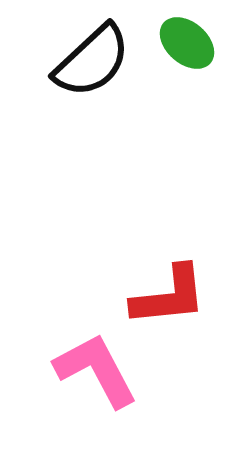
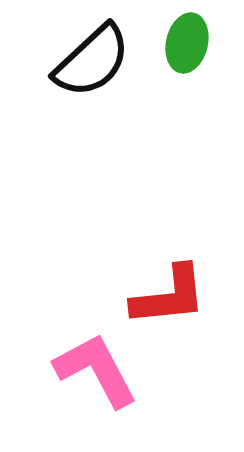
green ellipse: rotated 62 degrees clockwise
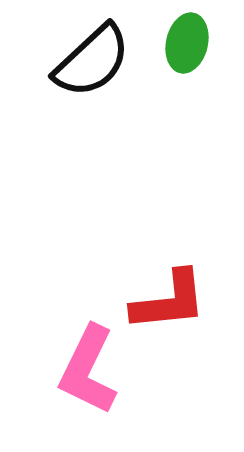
red L-shape: moved 5 px down
pink L-shape: moved 8 px left; rotated 126 degrees counterclockwise
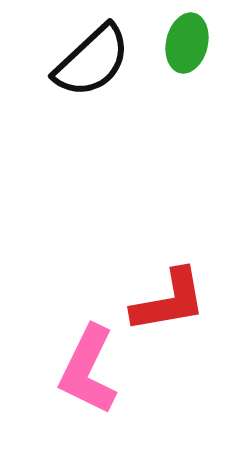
red L-shape: rotated 4 degrees counterclockwise
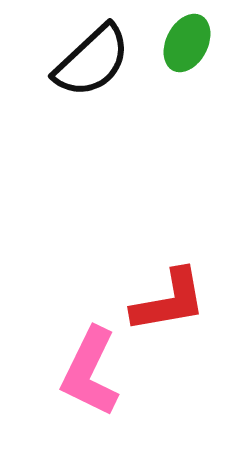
green ellipse: rotated 14 degrees clockwise
pink L-shape: moved 2 px right, 2 px down
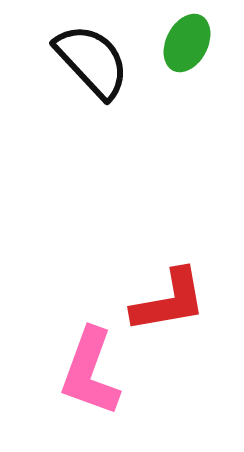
black semicircle: rotated 90 degrees counterclockwise
pink L-shape: rotated 6 degrees counterclockwise
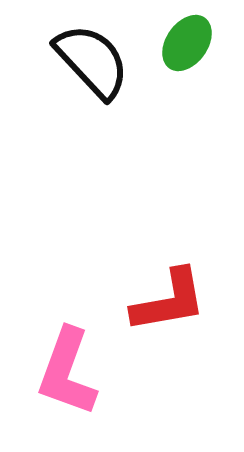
green ellipse: rotated 8 degrees clockwise
pink L-shape: moved 23 px left
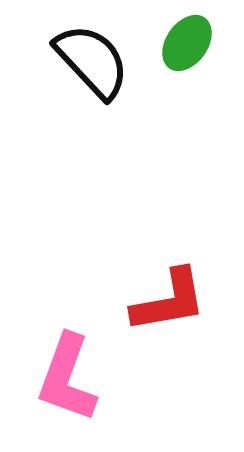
pink L-shape: moved 6 px down
